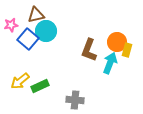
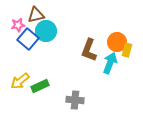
pink star: moved 7 px right
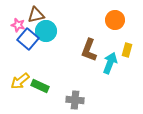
pink star: rotated 24 degrees clockwise
orange circle: moved 2 px left, 22 px up
green rectangle: rotated 48 degrees clockwise
